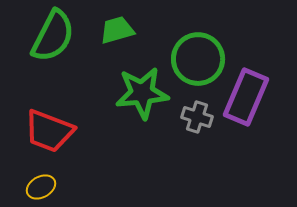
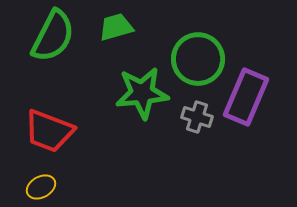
green trapezoid: moved 1 px left, 3 px up
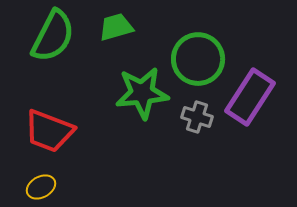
purple rectangle: moved 4 px right; rotated 10 degrees clockwise
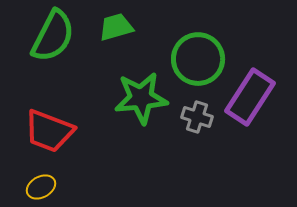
green star: moved 1 px left, 5 px down
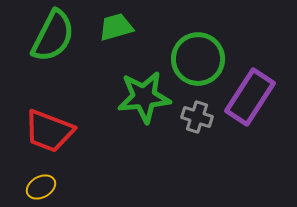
green star: moved 3 px right, 1 px up
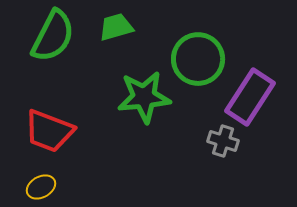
gray cross: moved 26 px right, 24 px down
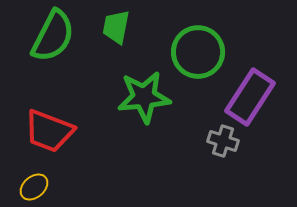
green trapezoid: rotated 63 degrees counterclockwise
green circle: moved 7 px up
yellow ellipse: moved 7 px left; rotated 12 degrees counterclockwise
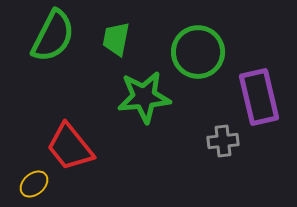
green trapezoid: moved 12 px down
purple rectangle: moved 9 px right; rotated 46 degrees counterclockwise
red trapezoid: moved 21 px right, 16 px down; rotated 30 degrees clockwise
gray cross: rotated 24 degrees counterclockwise
yellow ellipse: moved 3 px up
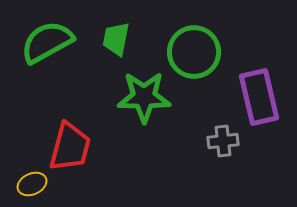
green semicircle: moved 6 px left, 6 px down; rotated 146 degrees counterclockwise
green circle: moved 4 px left
green star: rotated 6 degrees clockwise
red trapezoid: rotated 126 degrees counterclockwise
yellow ellipse: moved 2 px left; rotated 16 degrees clockwise
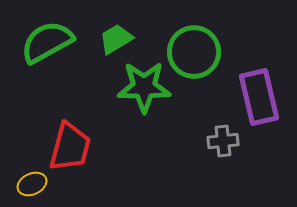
green trapezoid: rotated 48 degrees clockwise
green star: moved 10 px up
